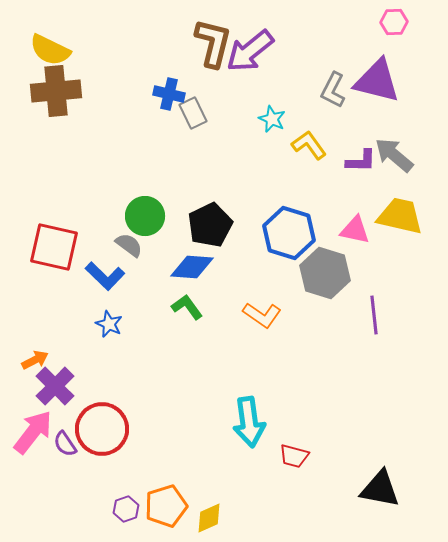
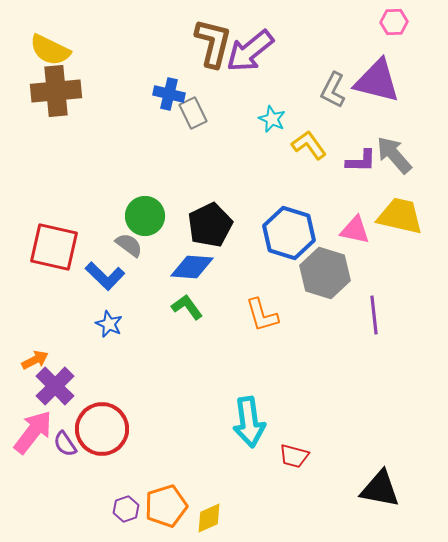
gray arrow: rotated 9 degrees clockwise
orange L-shape: rotated 39 degrees clockwise
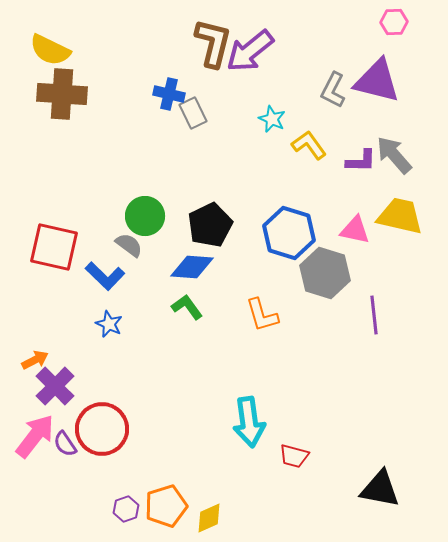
brown cross: moved 6 px right, 3 px down; rotated 9 degrees clockwise
pink arrow: moved 2 px right, 4 px down
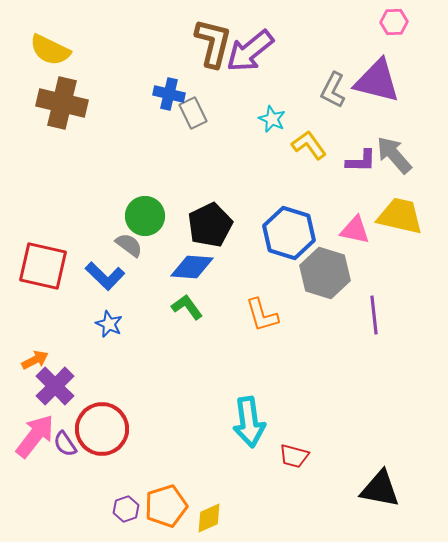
brown cross: moved 9 px down; rotated 9 degrees clockwise
red square: moved 11 px left, 19 px down
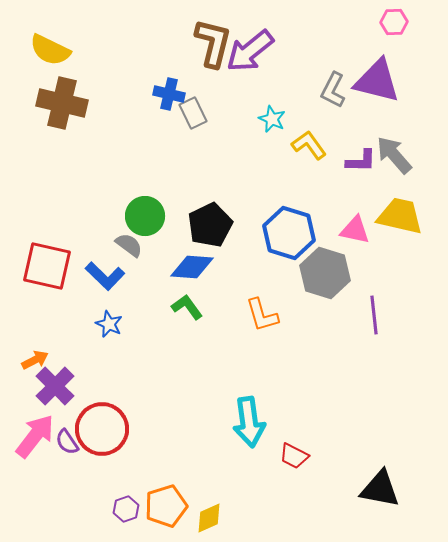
red square: moved 4 px right
purple semicircle: moved 2 px right, 2 px up
red trapezoid: rotated 12 degrees clockwise
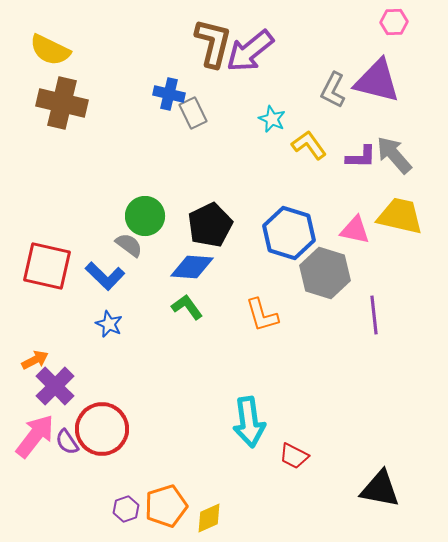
purple L-shape: moved 4 px up
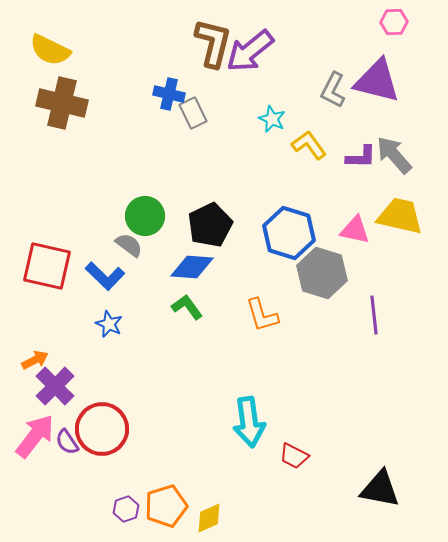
gray hexagon: moved 3 px left
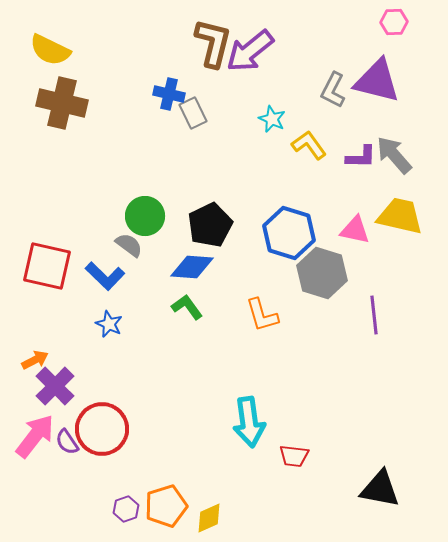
red trapezoid: rotated 20 degrees counterclockwise
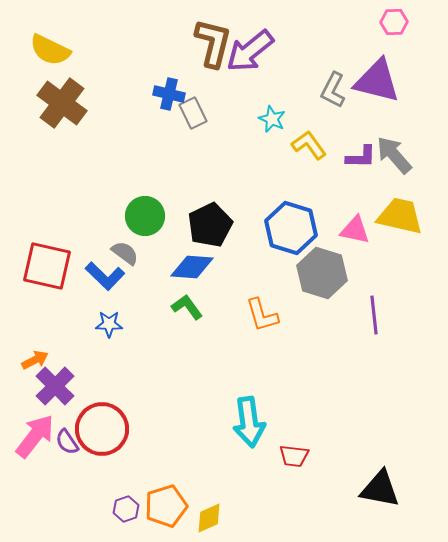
brown cross: rotated 24 degrees clockwise
blue hexagon: moved 2 px right, 5 px up
gray semicircle: moved 4 px left, 8 px down
blue star: rotated 24 degrees counterclockwise
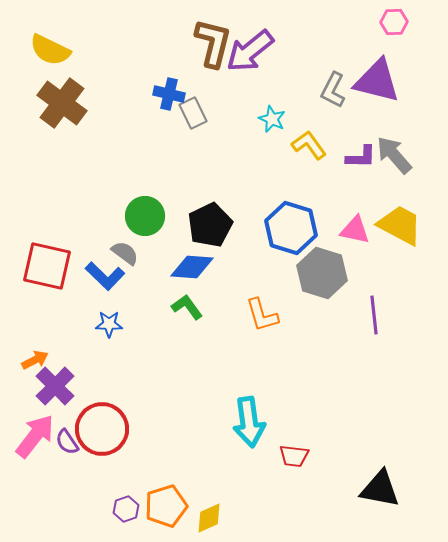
yellow trapezoid: moved 9 px down; rotated 15 degrees clockwise
